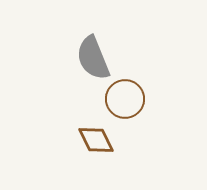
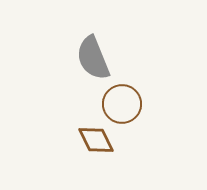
brown circle: moved 3 px left, 5 px down
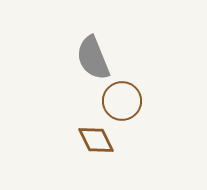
brown circle: moved 3 px up
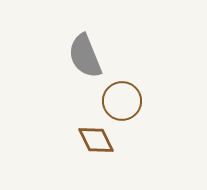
gray semicircle: moved 8 px left, 2 px up
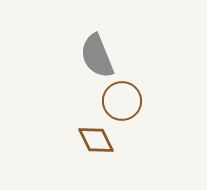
gray semicircle: moved 12 px right
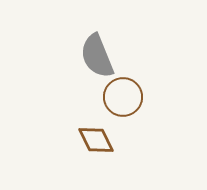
brown circle: moved 1 px right, 4 px up
